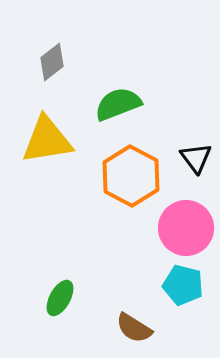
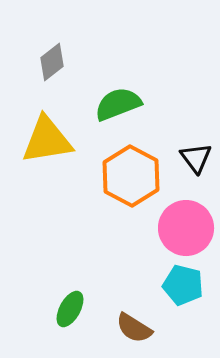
green ellipse: moved 10 px right, 11 px down
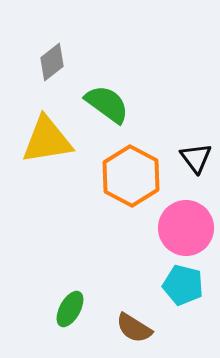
green semicircle: moved 11 px left; rotated 57 degrees clockwise
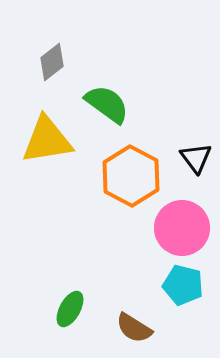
pink circle: moved 4 px left
